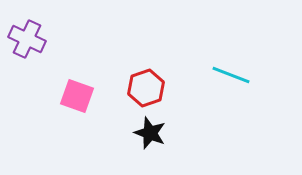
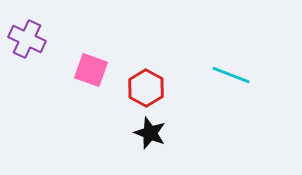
red hexagon: rotated 12 degrees counterclockwise
pink square: moved 14 px right, 26 px up
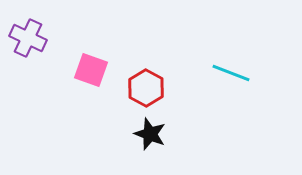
purple cross: moved 1 px right, 1 px up
cyan line: moved 2 px up
black star: moved 1 px down
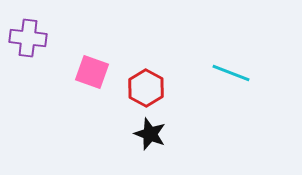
purple cross: rotated 18 degrees counterclockwise
pink square: moved 1 px right, 2 px down
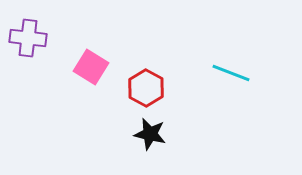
pink square: moved 1 px left, 5 px up; rotated 12 degrees clockwise
black star: rotated 8 degrees counterclockwise
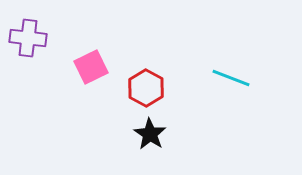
pink square: rotated 32 degrees clockwise
cyan line: moved 5 px down
black star: rotated 20 degrees clockwise
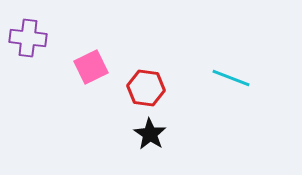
red hexagon: rotated 21 degrees counterclockwise
